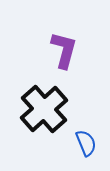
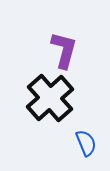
black cross: moved 6 px right, 11 px up
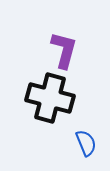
black cross: rotated 33 degrees counterclockwise
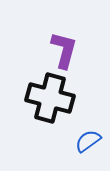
blue semicircle: moved 2 px right, 2 px up; rotated 104 degrees counterclockwise
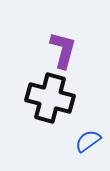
purple L-shape: moved 1 px left
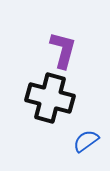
blue semicircle: moved 2 px left
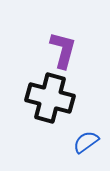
blue semicircle: moved 1 px down
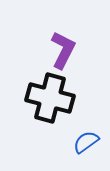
purple L-shape: rotated 12 degrees clockwise
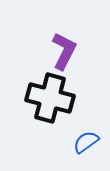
purple L-shape: moved 1 px right, 1 px down
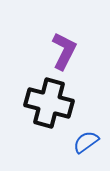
black cross: moved 1 px left, 5 px down
